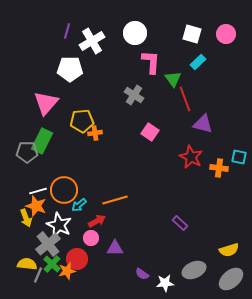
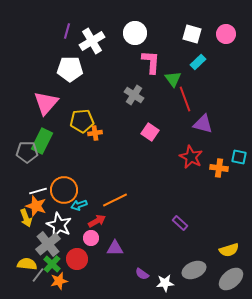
orange line at (115, 200): rotated 10 degrees counterclockwise
cyan arrow at (79, 205): rotated 21 degrees clockwise
orange star at (67, 271): moved 8 px left, 10 px down
gray line at (38, 275): rotated 14 degrees clockwise
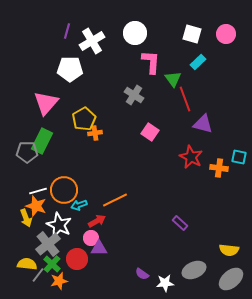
yellow pentagon at (82, 121): moved 2 px right, 2 px up; rotated 25 degrees counterclockwise
purple triangle at (115, 248): moved 16 px left
yellow semicircle at (229, 250): rotated 24 degrees clockwise
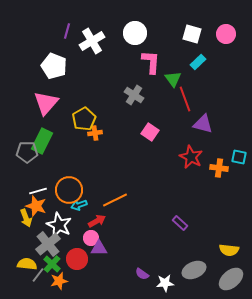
white pentagon at (70, 69): moved 16 px left, 3 px up; rotated 20 degrees clockwise
orange circle at (64, 190): moved 5 px right
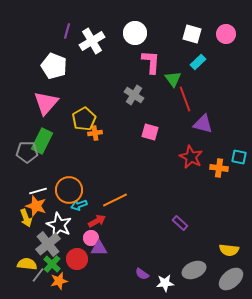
pink square at (150, 132): rotated 18 degrees counterclockwise
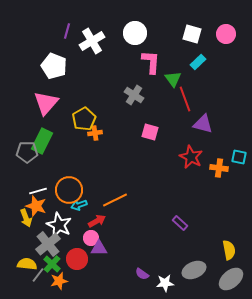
yellow semicircle at (229, 250): rotated 108 degrees counterclockwise
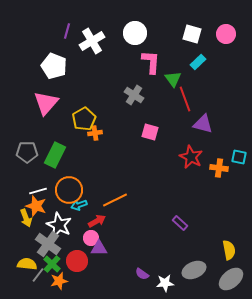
green rectangle at (42, 141): moved 13 px right, 14 px down
gray cross at (48, 244): rotated 15 degrees counterclockwise
red circle at (77, 259): moved 2 px down
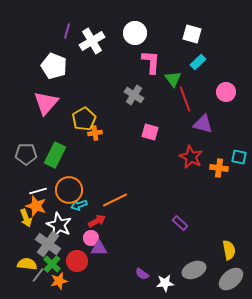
pink circle at (226, 34): moved 58 px down
gray pentagon at (27, 152): moved 1 px left, 2 px down
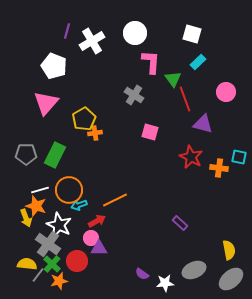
white line at (38, 191): moved 2 px right, 1 px up
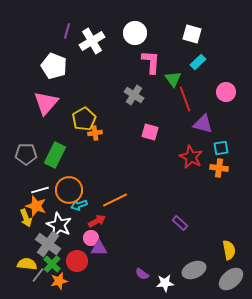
cyan square at (239, 157): moved 18 px left, 9 px up; rotated 21 degrees counterclockwise
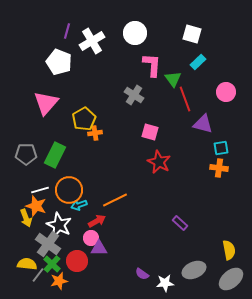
pink L-shape at (151, 62): moved 1 px right, 3 px down
white pentagon at (54, 66): moved 5 px right, 4 px up
red star at (191, 157): moved 32 px left, 5 px down
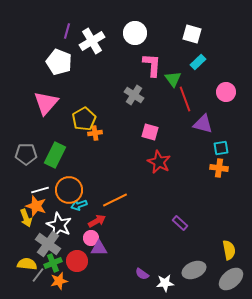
green cross at (52, 264): moved 1 px right, 1 px up; rotated 24 degrees clockwise
